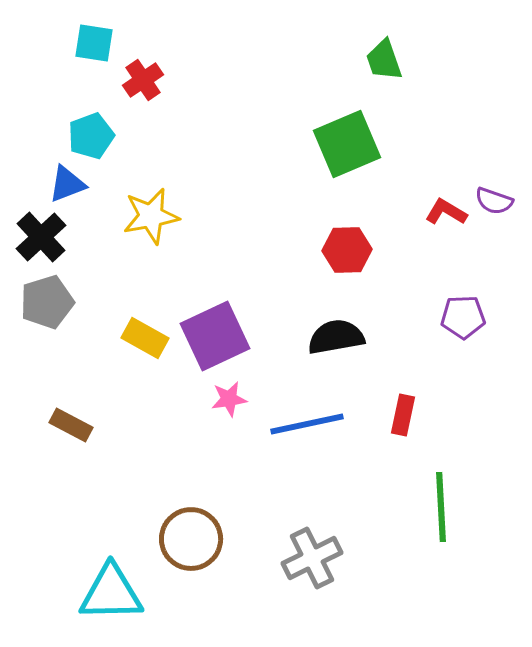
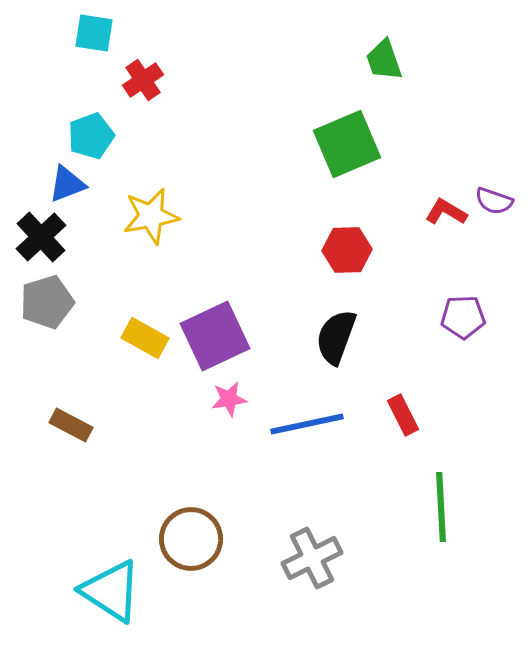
cyan square: moved 10 px up
black semicircle: rotated 60 degrees counterclockwise
red rectangle: rotated 39 degrees counterclockwise
cyan triangle: moved 2 px up; rotated 34 degrees clockwise
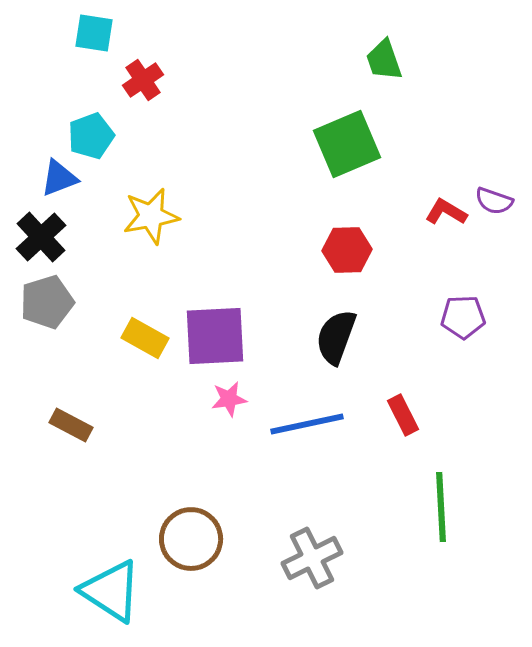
blue triangle: moved 8 px left, 6 px up
purple square: rotated 22 degrees clockwise
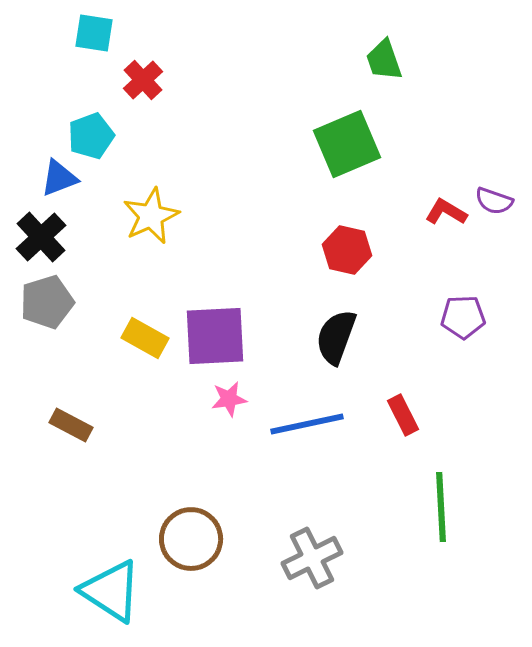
red cross: rotated 9 degrees counterclockwise
yellow star: rotated 14 degrees counterclockwise
red hexagon: rotated 15 degrees clockwise
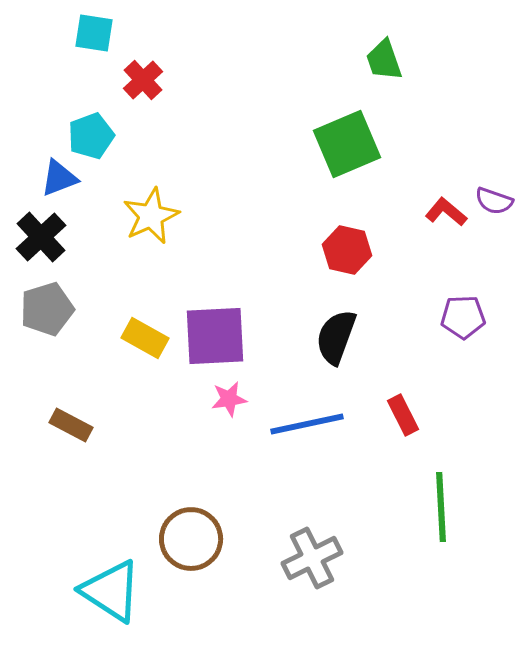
red L-shape: rotated 9 degrees clockwise
gray pentagon: moved 7 px down
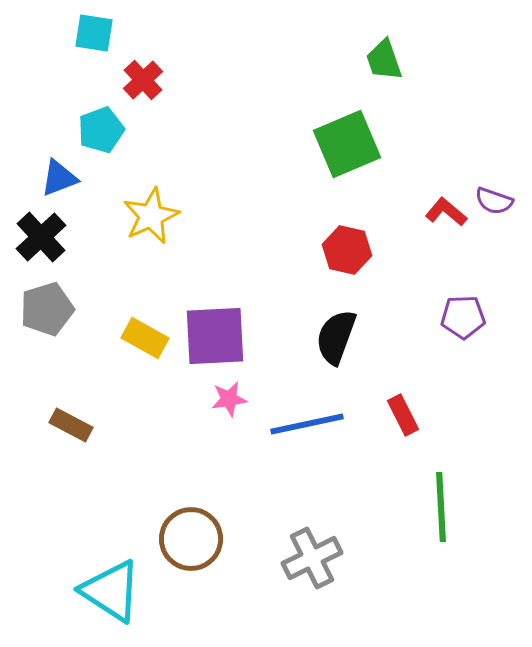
cyan pentagon: moved 10 px right, 6 px up
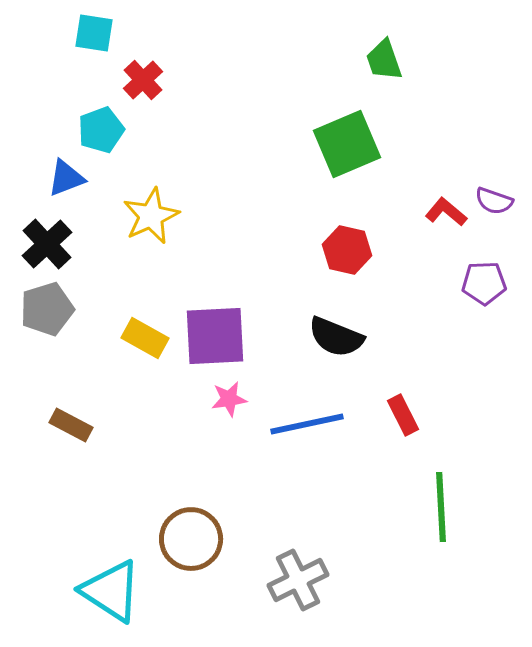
blue triangle: moved 7 px right
black cross: moved 6 px right, 7 px down
purple pentagon: moved 21 px right, 34 px up
black semicircle: rotated 88 degrees counterclockwise
gray cross: moved 14 px left, 22 px down
